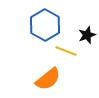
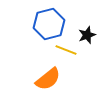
blue hexagon: moved 4 px right, 1 px up; rotated 16 degrees clockwise
yellow line: moved 1 px up
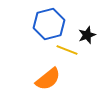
yellow line: moved 1 px right
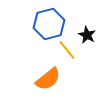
black star: rotated 24 degrees counterclockwise
yellow line: rotated 30 degrees clockwise
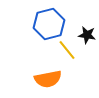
black star: rotated 18 degrees counterclockwise
orange semicircle: rotated 28 degrees clockwise
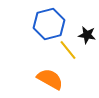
yellow line: moved 1 px right
orange semicircle: moved 2 px right; rotated 140 degrees counterclockwise
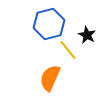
black star: rotated 18 degrees clockwise
orange semicircle: moved 1 px up; rotated 96 degrees counterclockwise
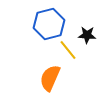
black star: rotated 24 degrees counterclockwise
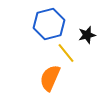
black star: rotated 18 degrees counterclockwise
yellow line: moved 2 px left, 3 px down
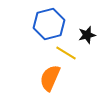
yellow line: rotated 20 degrees counterclockwise
